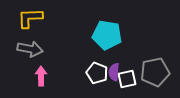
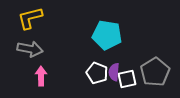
yellow L-shape: rotated 12 degrees counterclockwise
gray pentagon: rotated 20 degrees counterclockwise
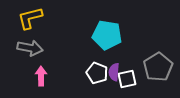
gray arrow: moved 1 px up
gray pentagon: moved 3 px right, 5 px up
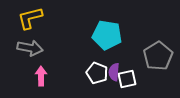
gray pentagon: moved 11 px up
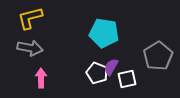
cyan pentagon: moved 3 px left, 2 px up
purple semicircle: moved 3 px left, 5 px up; rotated 24 degrees clockwise
pink arrow: moved 2 px down
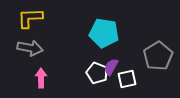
yellow L-shape: rotated 12 degrees clockwise
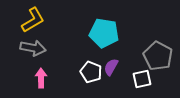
yellow L-shape: moved 3 px right, 2 px down; rotated 152 degrees clockwise
gray arrow: moved 3 px right
gray pentagon: rotated 12 degrees counterclockwise
white pentagon: moved 6 px left, 1 px up
white square: moved 15 px right
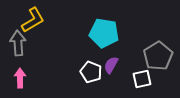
gray arrow: moved 15 px left, 5 px up; rotated 105 degrees counterclockwise
gray pentagon: rotated 12 degrees clockwise
purple semicircle: moved 2 px up
pink arrow: moved 21 px left
